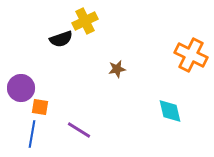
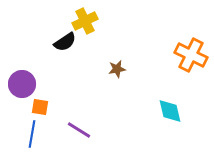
black semicircle: moved 4 px right, 3 px down; rotated 15 degrees counterclockwise
purple circle: moved 1 px right, 4 px up
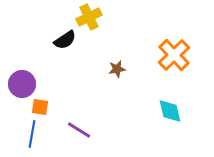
yellow cross: moved 4 px right, 4 px up
black semicircle: moved 2 px up
orange cross: moved 17 px left; rotated 20 degrees clockwise
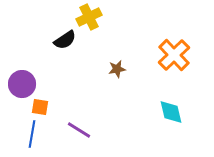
cyan diamond: moved 1 px right, 1 px down
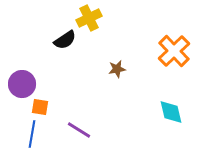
yellow cross: moved 1 px down
orange cross: moved 4 px up
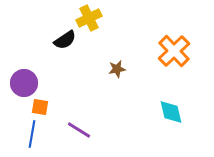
purple circle: moved 2 px right, 1 px up
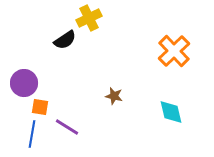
brown star: moved 3 px left, 27 px down; rotated 24 degrees clockwise
purple line: moved 12 px left, 3 px up
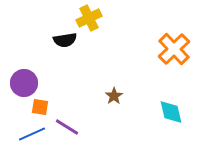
black semicircle: rotated 25 degrees clockwise
orange cross: moved 2 px up
brown star: rotated 24 degrees clockwise
blue line: rotated 56 degrees clockwise
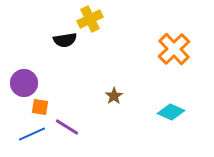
yellow cross: moved 1 px right, 1 px down
cyan diamond: rotated 52 degrees counterclockwise
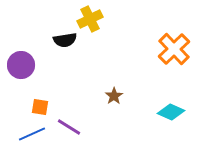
purple circle: moved 3 px left, 18 px up
purple line: moved 2 px right
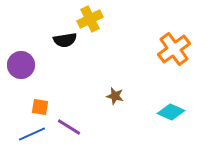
orange cross: rotated 8 degrees clockwise
brown star: moved 1 px right; rotated 24 degrees counterclockwise
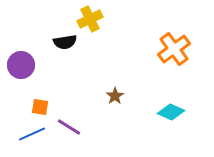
black semicircle: moved 2 px down
brown star: rotated 24 degrees clockwise
